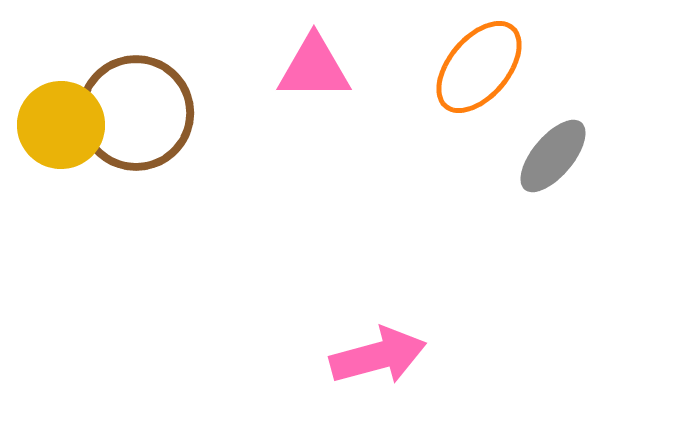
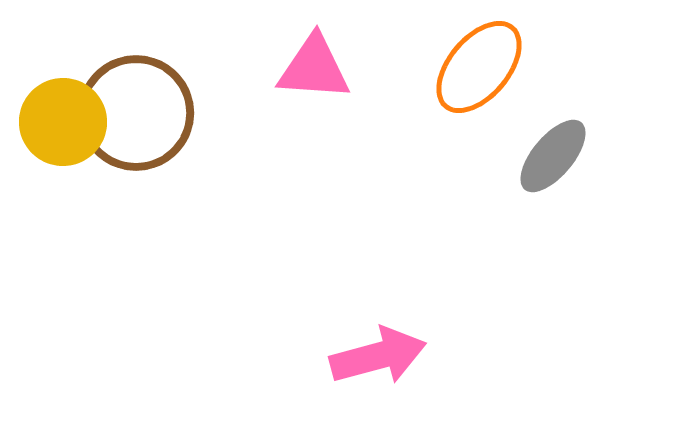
pink triangle: rotated 4 degrees clockwise
yellow circle: moved 2 px right, 3 px up
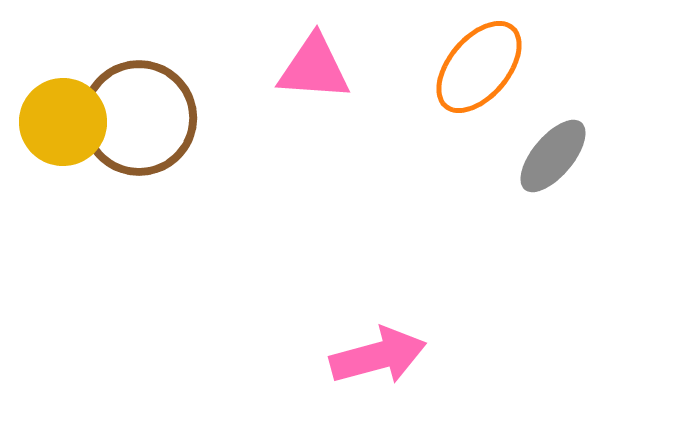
brown circle: moved 3 px right, 5 px down
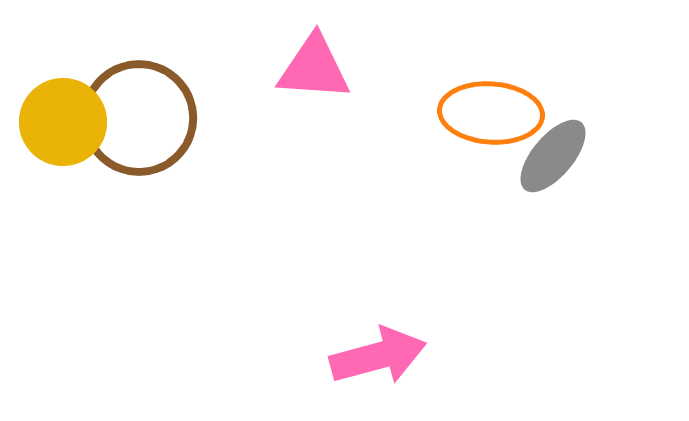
orange ellipse: moved 12 px right, 46 px down; rotated 54 degrees clockwise
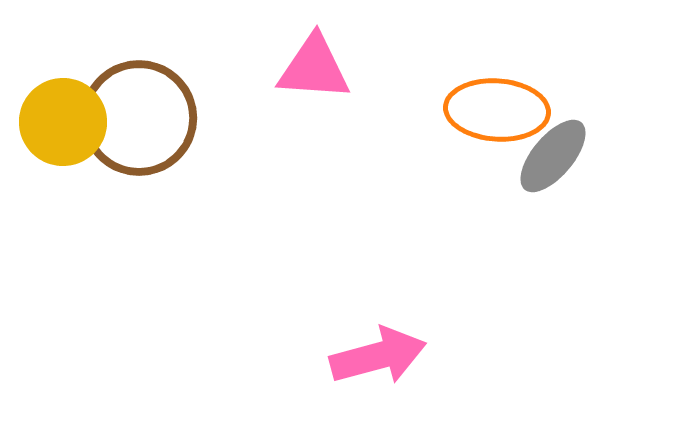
orange ellipse: moved 6 px right, 3 px up
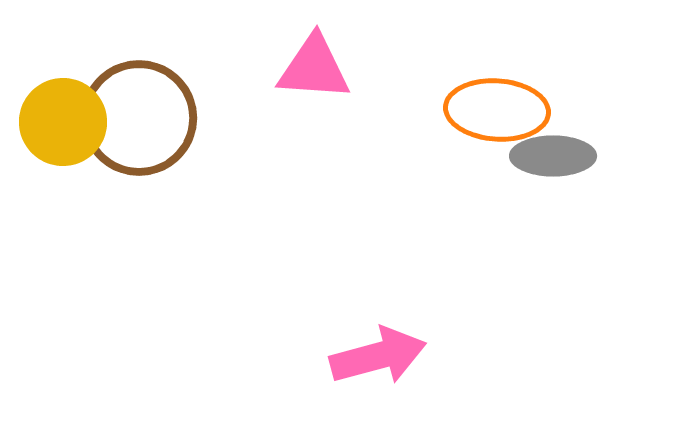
gray ellipse: rotated 50 degrees clockwise
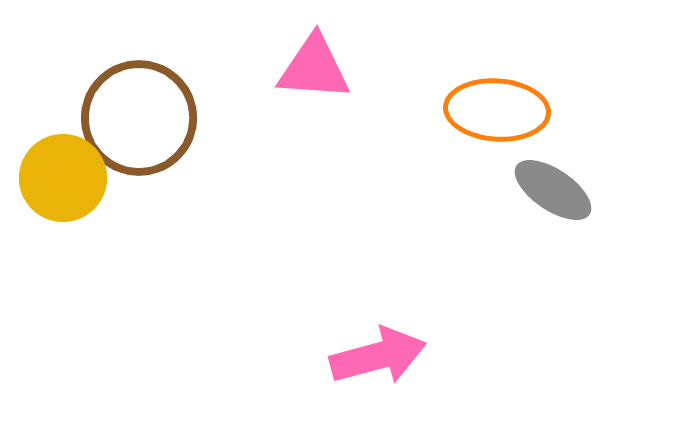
yellow circle: moved 56 px down
gray ellipse: moved 34 px down; rotated 34 degrees clockwise
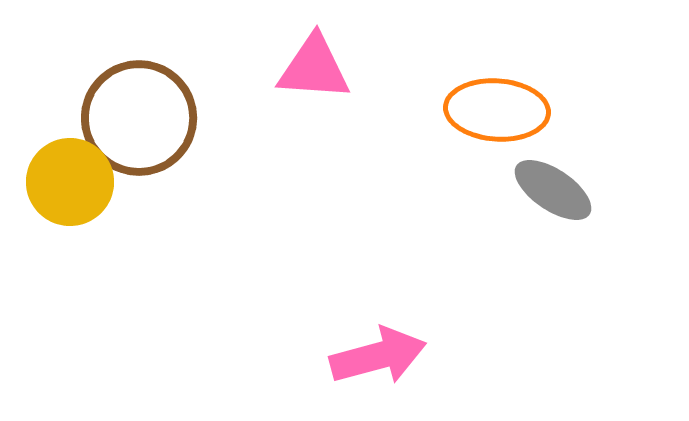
yellow circle: moved 7 px right, 4 px down
